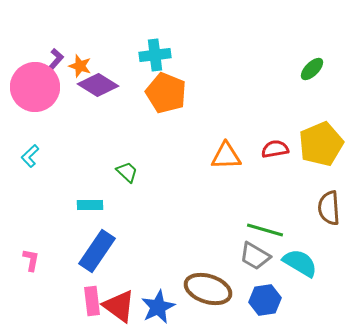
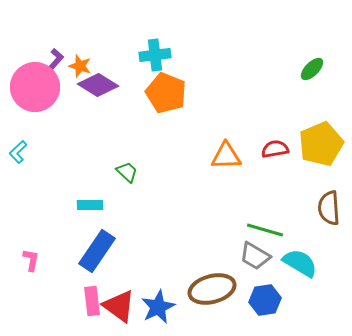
cyan L-shape: moved 12 px left, 4 px up
brown ellipse: moved 4 px right; rotated 33 degrees counterclockwise
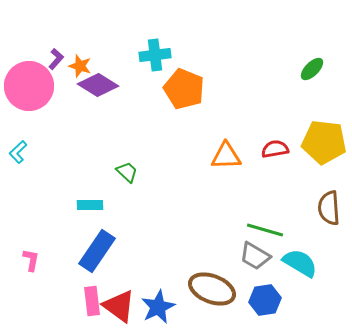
pink circle: moved 6 px left, 1 px up
orange pentagon: moved 18 px right, 4 px up
yellow pentagon: moved 3 px right, 2 px up; rotated 30 degrees clockwise
brown ellipse: rotated 36 degrees clockwise
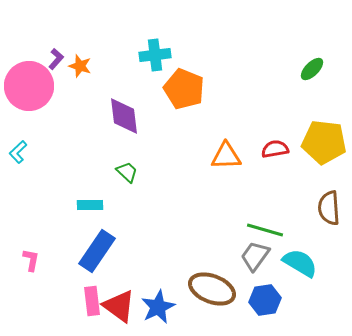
purple diamond: moved 26 px right, 31 px down; rotated 51 degrees clockwise
gray trapezoid: rotated 96 degrees clockwise
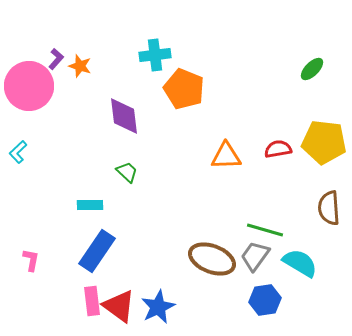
red semicircle: moved 3 px right
brown ellipse: moved 30 px up
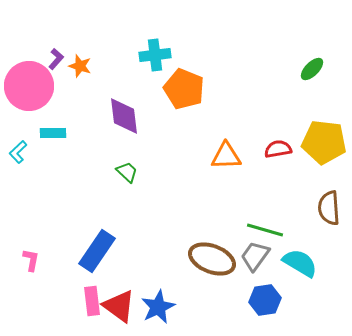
cyan rectangle: moved 37 px left, 72 px up
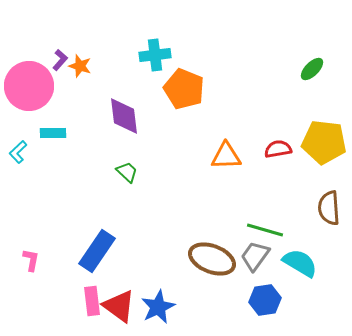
purple L-shape: moved 4 px right, 1 px down
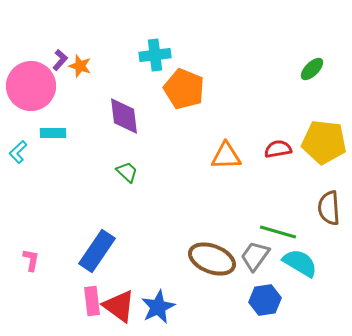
pink circle: moved 2 px right
green line: moved 13 px right, 2 px down
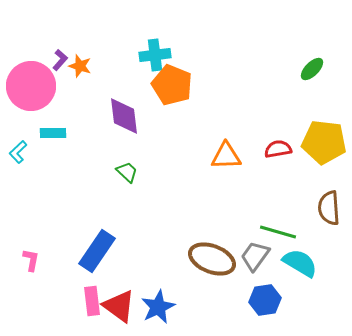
orange pentagon: moved 12 px left, 4 px up
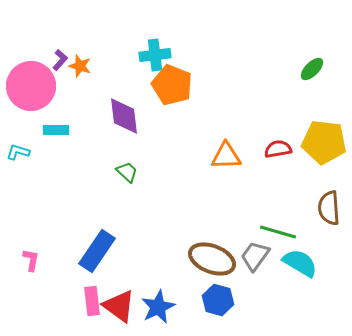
cyan rectangle: moved 3 px right, 3 px up
cyan L-shape: rotated 60 degrees clockwise
blue hexagon: moved 47 px left; rotated 24 degrees clockwise
